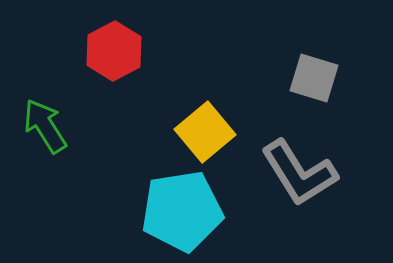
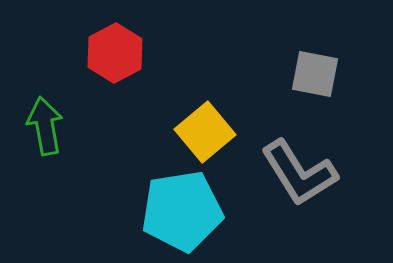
red hexagon: moved 1 px right, 2 px down
gray square: moved 1 px right, 4 px up; rotated 6 degrees counterclockwise
green arrow: rotated 22 degrees clockwise
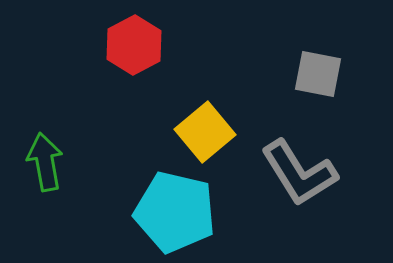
red hexagon: moved 19 px right, 8 px up
gray square: moved 3 px right
green arrow: moved 36 px down
cyan pentagon: moved 7 px left, 1 px down; rotated 22 degrees clockwise
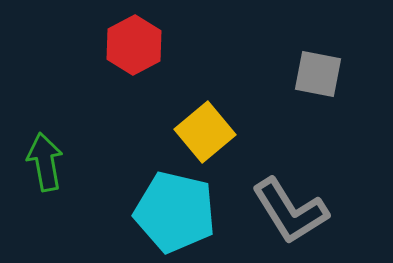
gray L-shape: moved 9 px left, 38 px down
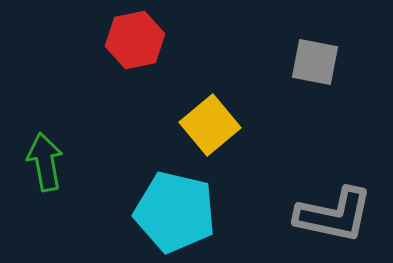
red hexagon: moved 1 px right, 5 px up; rotated 16 degrees clockwise
gray square: moved 3 px left, 12 px up
yellow square: moved 5 px right, 7 px up
gray L-shape: moved 44 px right, 4 px down; rotated 46 degrees counterclockwise
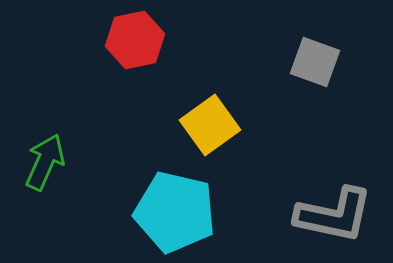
gray square: rotated 9 degrees clockwise
yellow square: rotated 4 degrees clockwise
green arrow: rotated 34 degrees clockwise
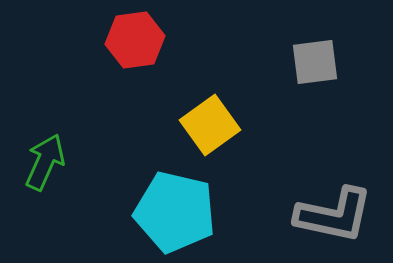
red hexagon: rotated 4 degrees clockwise
gray square: rotated 27 degrees counterclockwise
